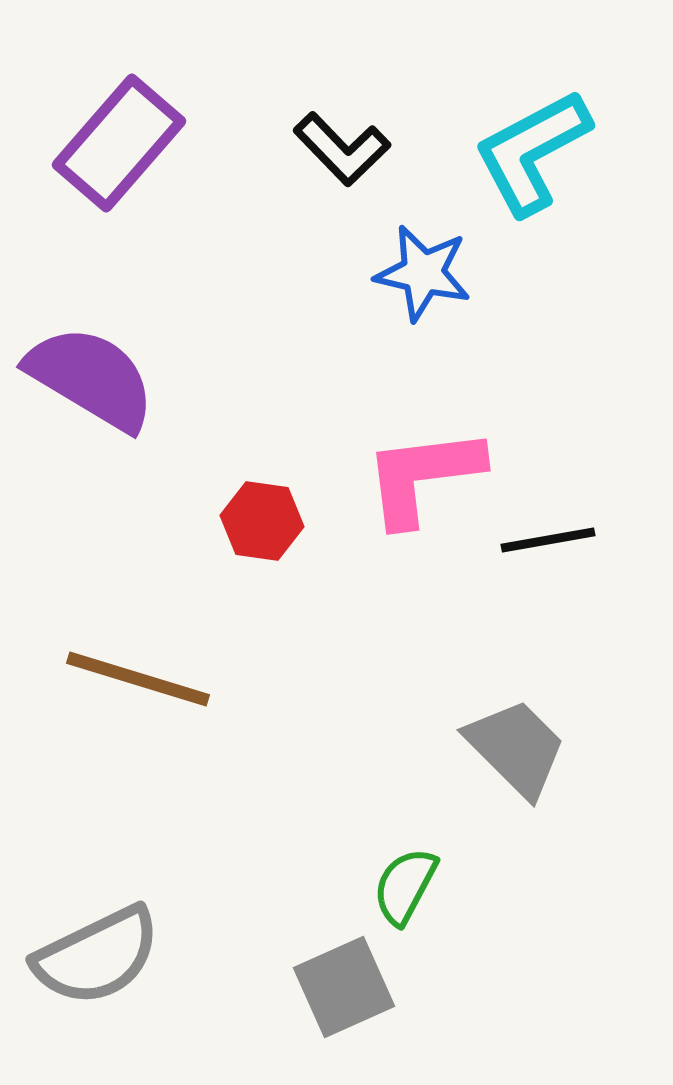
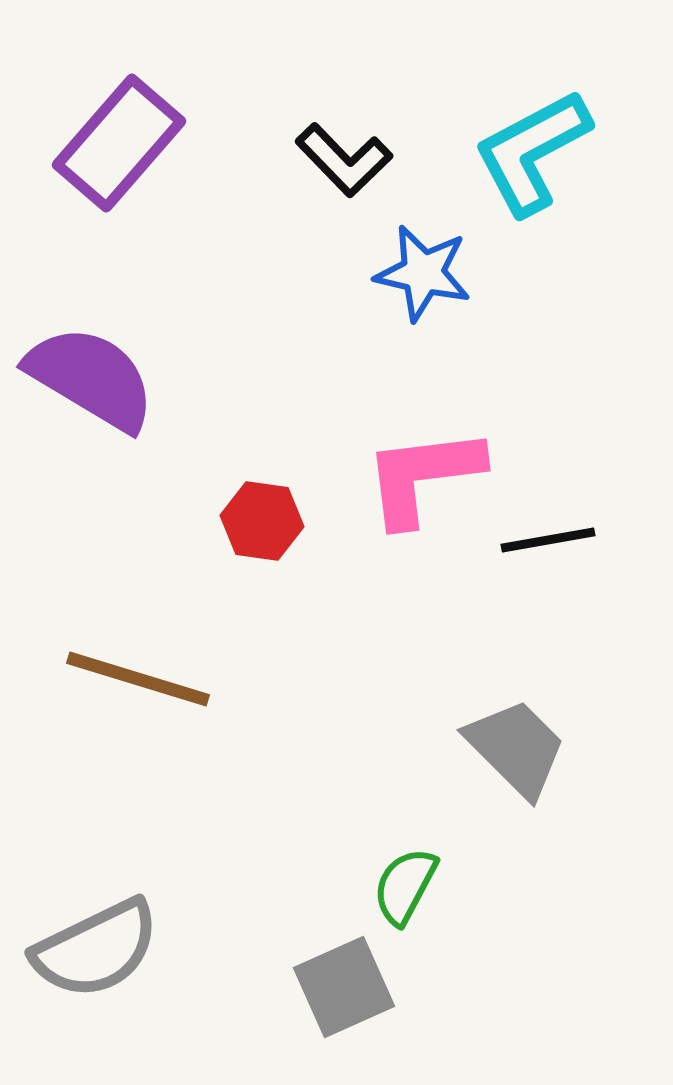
black L-shape: moved 2 px right, 11 px down
gray semicircle: moved 1 px left, 7 px up
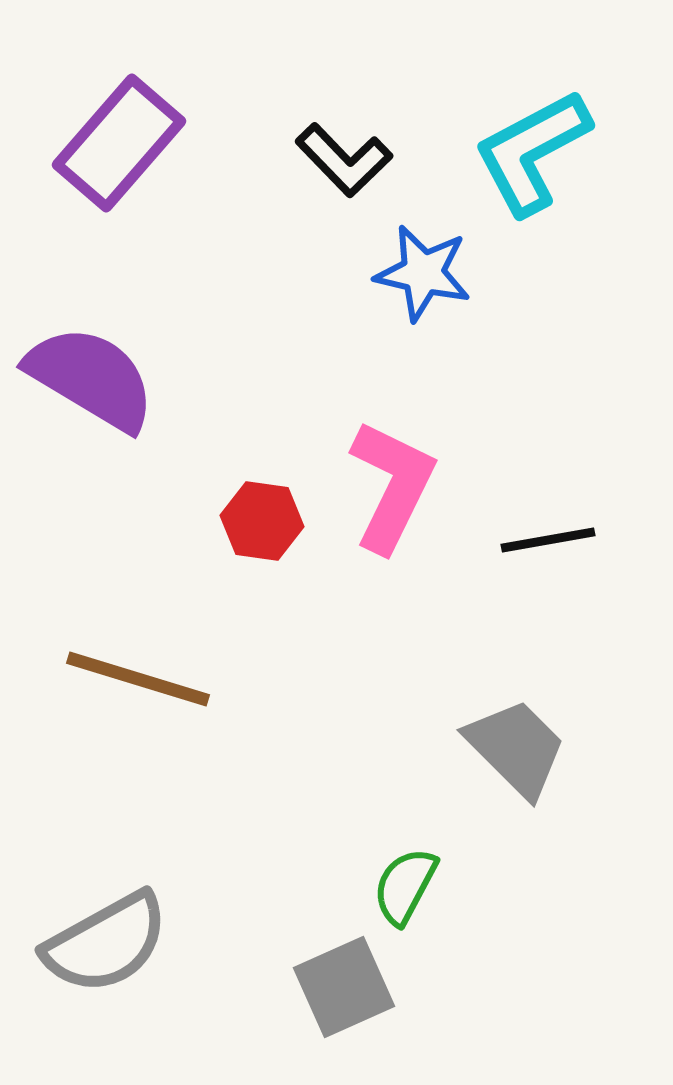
pink L-shape: moved 31 px left, 10 px down; rotated 123 degrees clockwise
gray semicircle: moved 10 px right, 6 px up; rotated 3 degrees counterclockwise
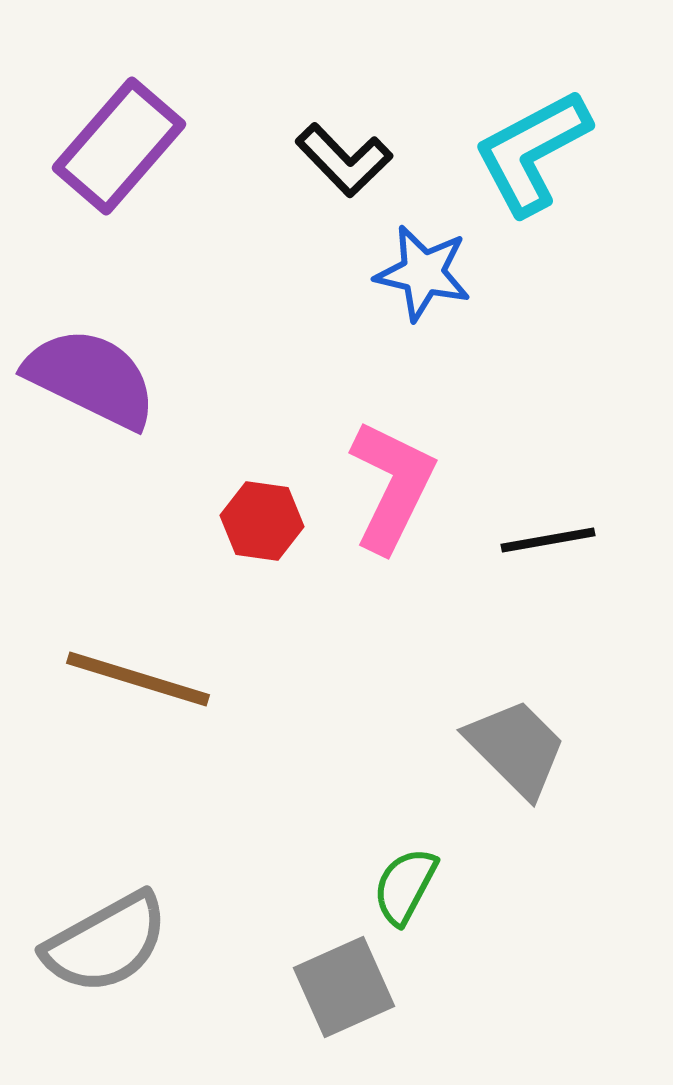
purple rectangle: moved 3 px down
purple semicircle: rotated 5 degrees counterclockwise
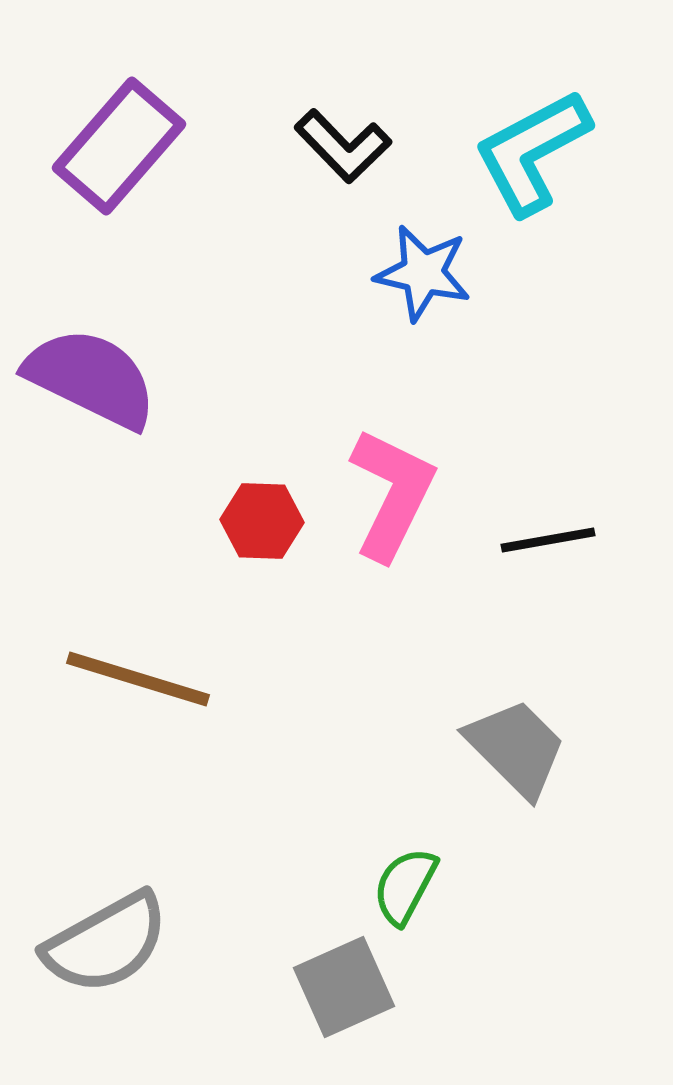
black L-shape: moved 1 px left, 14 px up
pink L-shape: moved 8 px down
red hexagon: rotated 6 degrees counterclockwise
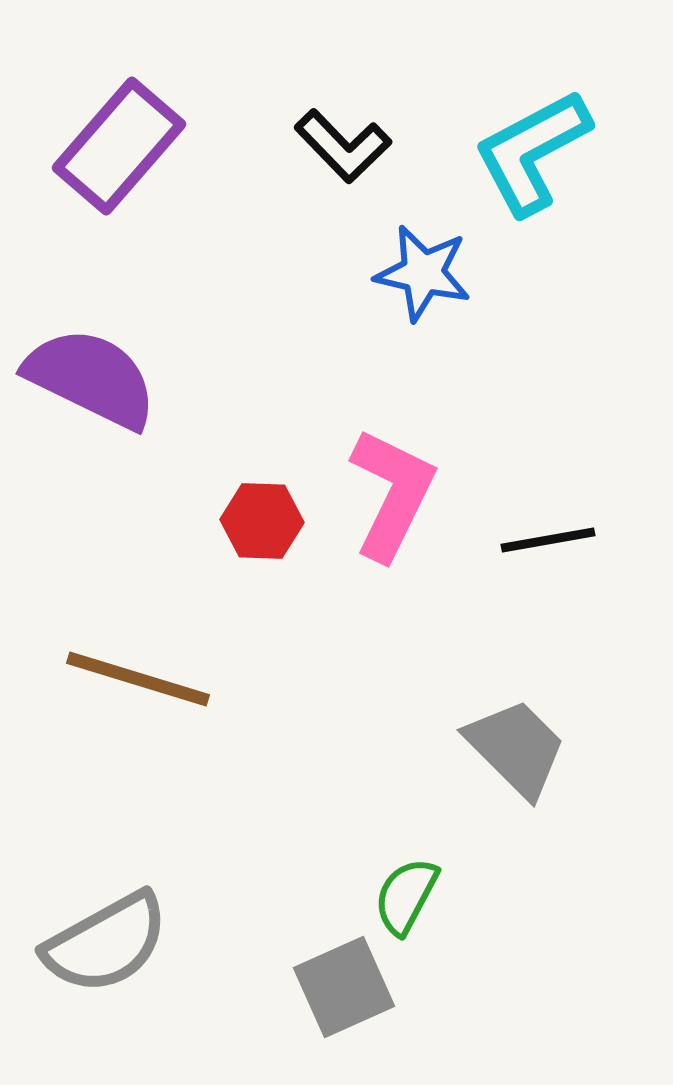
green semicircle: moved 1 px right, 10 px down
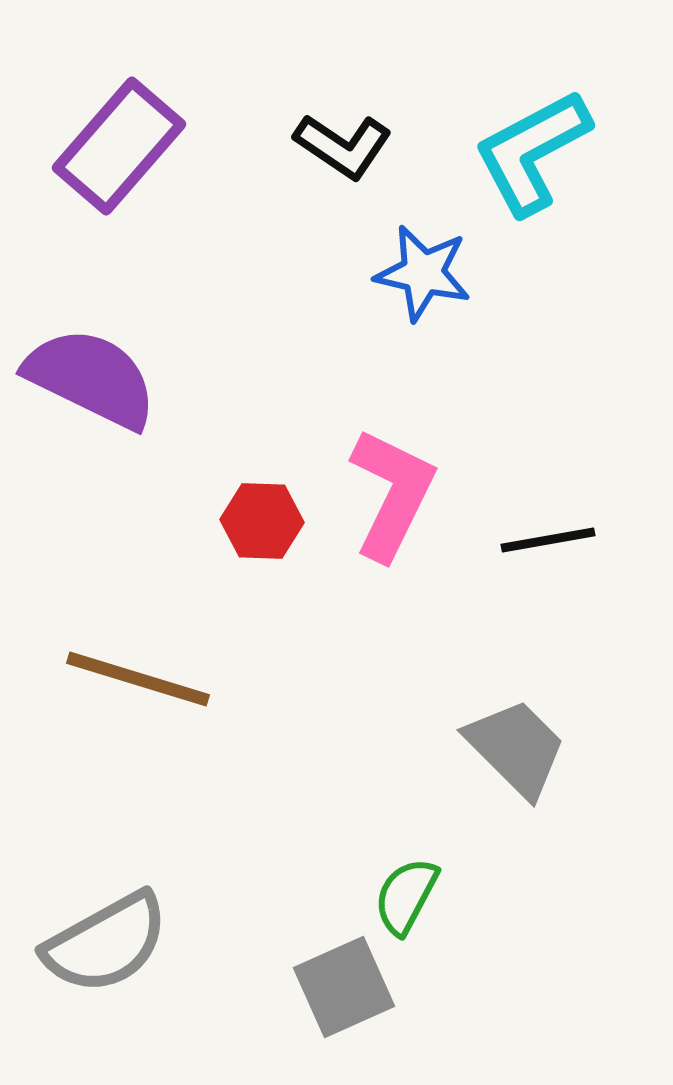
black L-shape: rotated 12 degrees counterclockwise
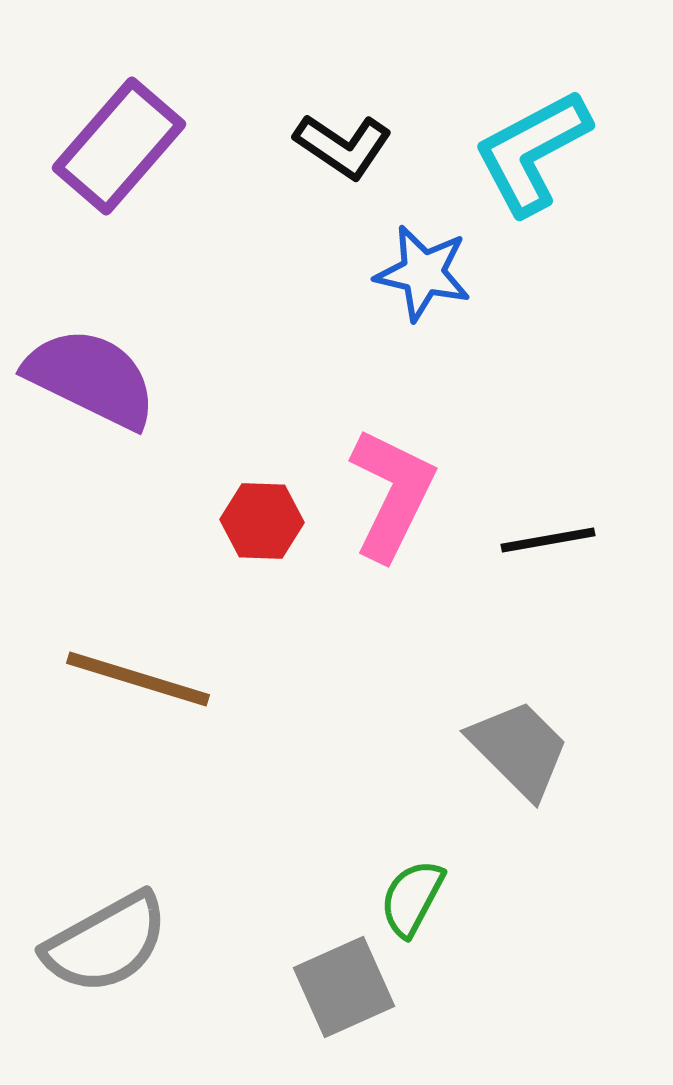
gray trapezoid: moved 3 px right, 1 px down
green semicircle: moved 6 px right, 2 px down
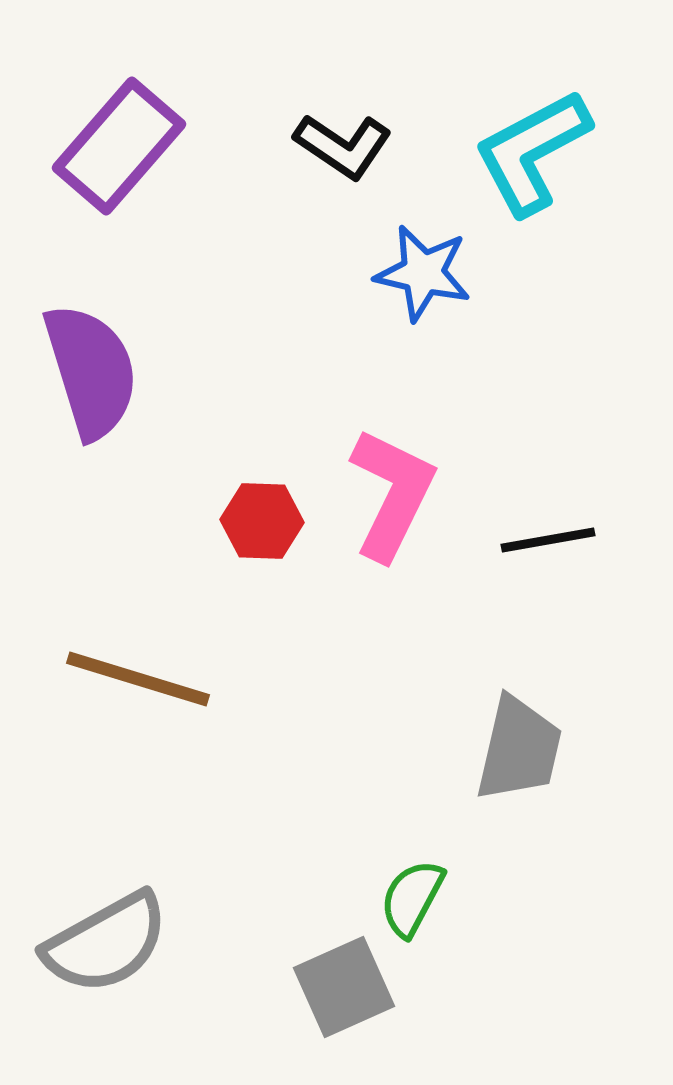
purple semicircle: moved 7 px up; rotated 47 degrees clockwise
gray trapezoid: rotated 58 degrees clockwise
